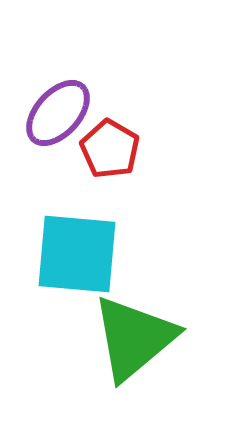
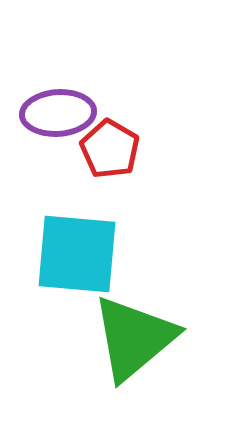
purple ellipse: rotated 44 degrees clockwise
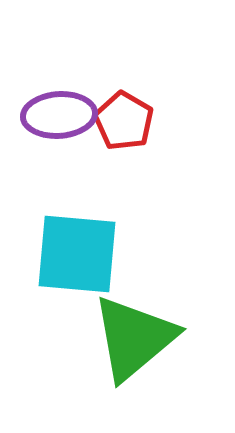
purple ellipse: moved 1 px right, 2 px down
red pentagon: moved 14 px right, 28 px up
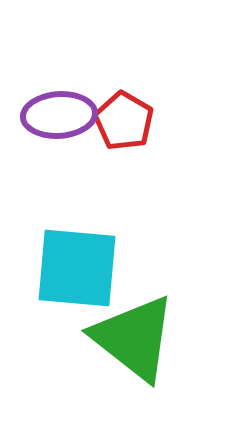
cyan square: moved 14 px down
green triangle: rotated 42 degrees counterclockwise
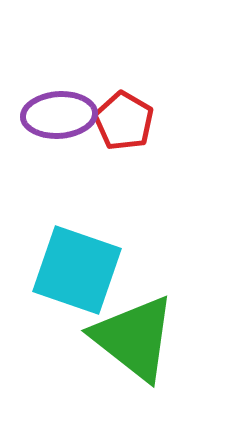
cyan square: moved 2 px down; rotated 14 degrees clockwise
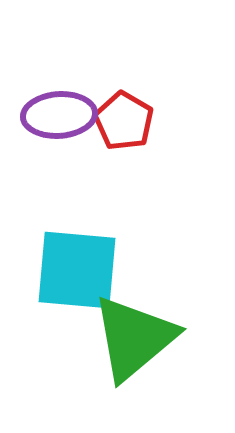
cyan square: rotated 14 degrees counterclockwise
green triangle: rotated 42 degrees clockwise
